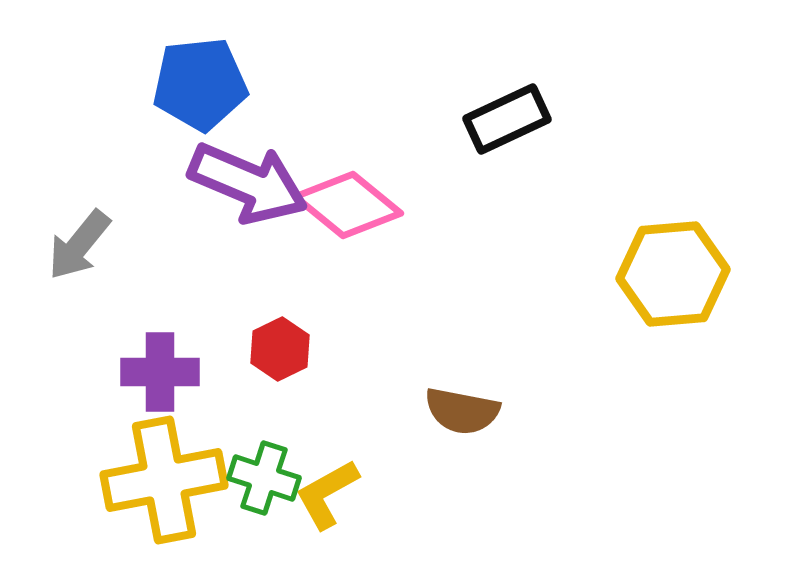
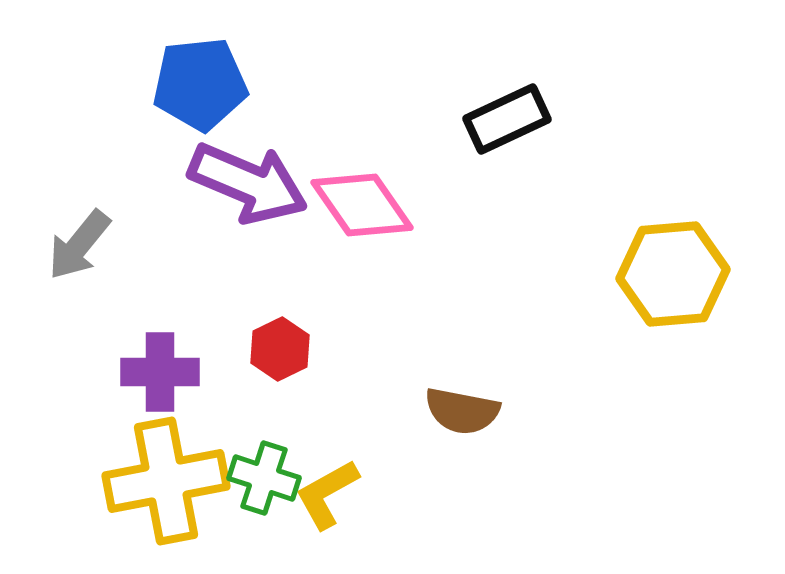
pink diamond: moved 14 px right; rotated 16 degrees clockwise
yellow cross: moved 2 px right, 1 px down
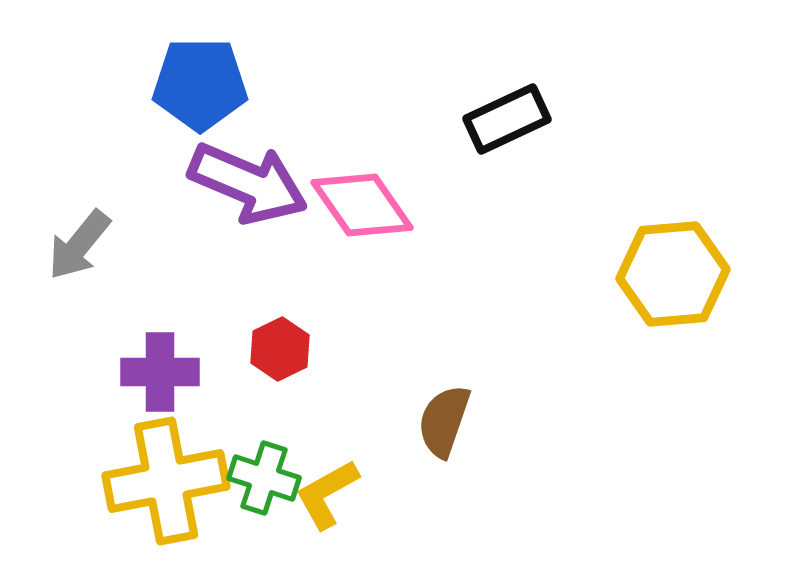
blue pentagon: rotated 6 degrees clockwise
brown semicircle: moved 18 px left, 10 px down; rotated 98 degrees clockwise
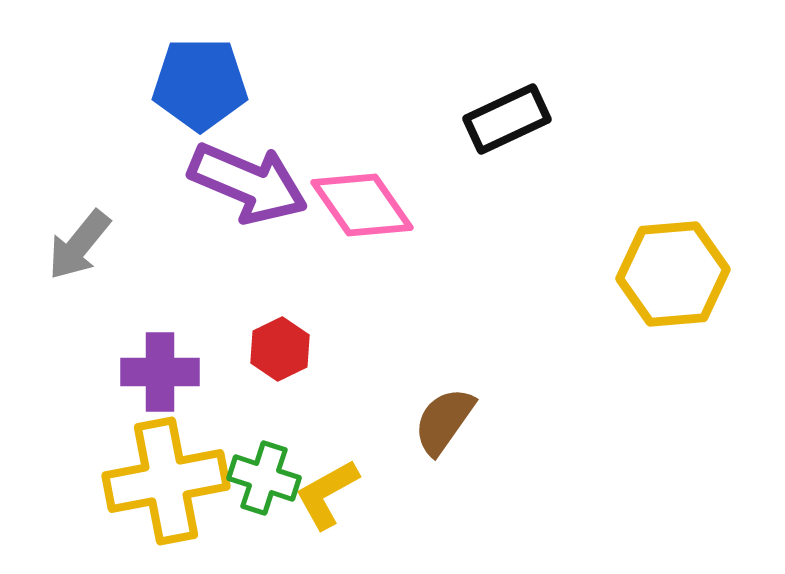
brown semicircle: rotated 16 degrees clockwise
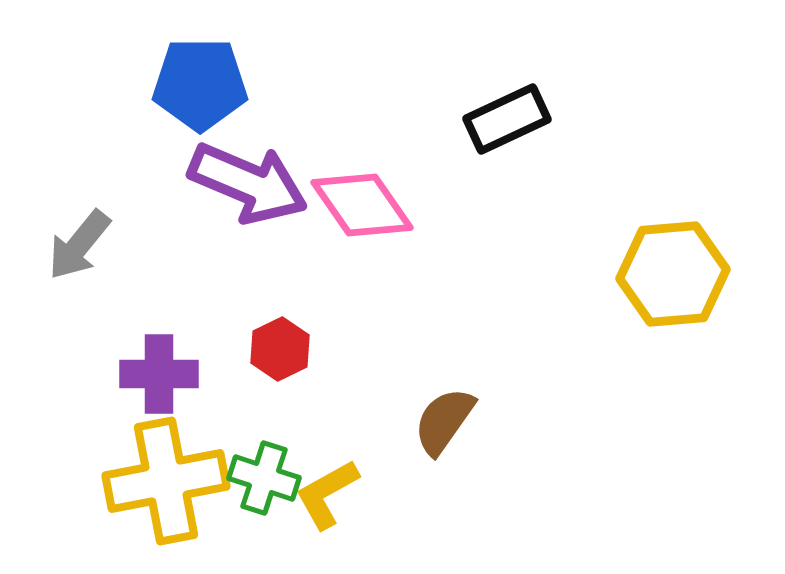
purple cross: moved 1 px left, 2 px down
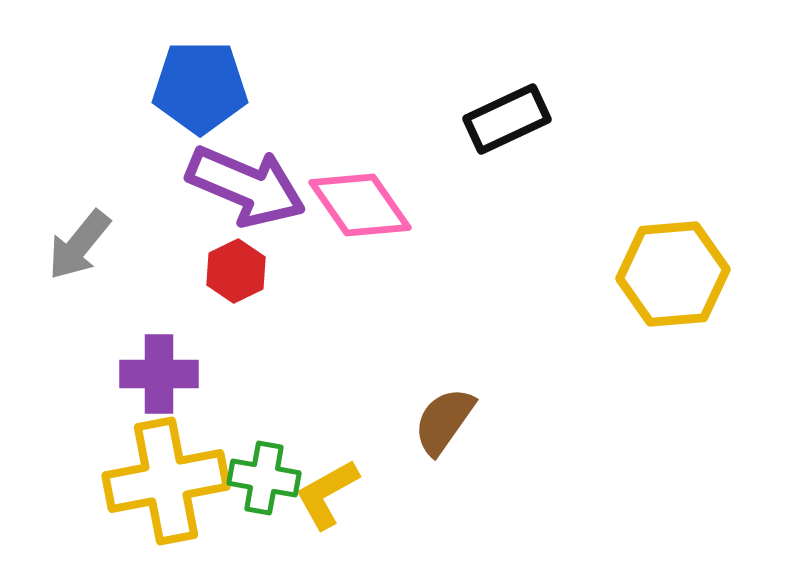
blue pentagon: moved 3 px down
purple arrow: moved 2 px left, 3 px down
pink diamond: moved 2 px left
red hexagon: moved 44 px left, 78 px up
green cross: rotated 8 degrees counterclockwise
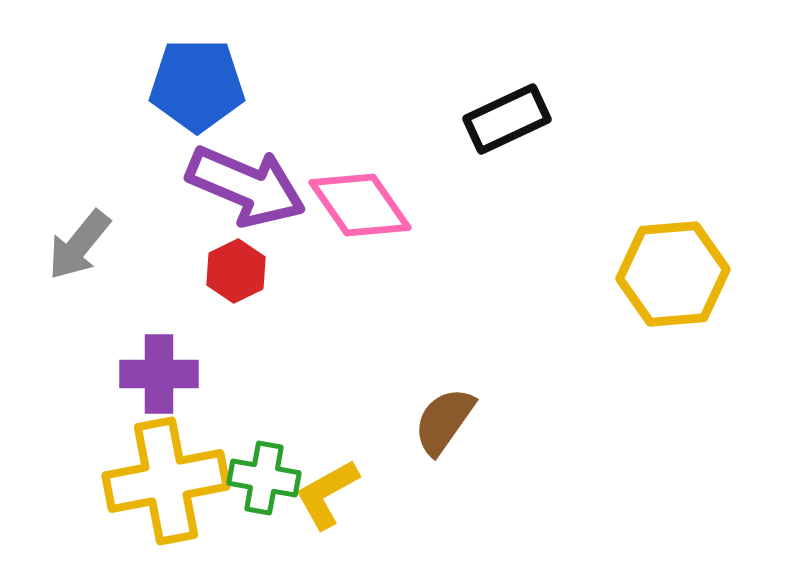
blue pentagon: moved 3 px left, 2 px up
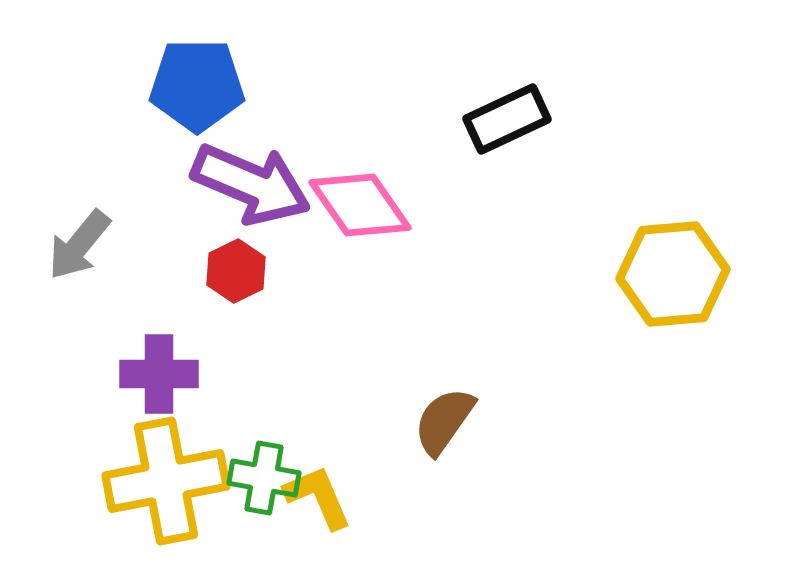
purple arrow: moved 5 px right, 2 px up
yellow L-shape: moved 9 px left, 3 px down; rotated 96 degrees clockwise
